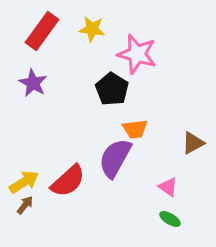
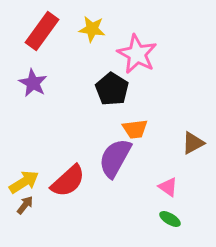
pink star: rotated 12 degrees clockwise
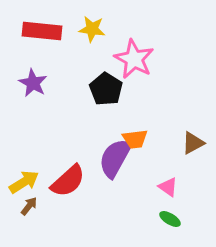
red rectangle: rotated 60 degrees clockwise
pink star: moved 3 px left, 5 px down
black pentagon: moved 6 px left
orange trapezoid: moved 10 px down
brown arrow: moved 4 px right, 1 px down
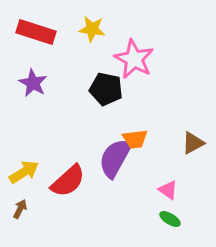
red rectangle: moved 6 px left, 1 px down; rotated 12 degrees clockwise
black pentagon: rotated 20 degrees counterclockwise
yellow arrow: moved 10 px up
pink triangle: moved 3 px down
brown arrow: moved 9 px left, 3 px down; rotated 12 degrees counterclockwise
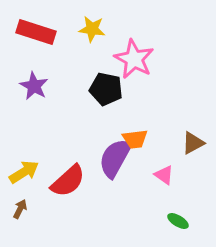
purple star: moved 1 px right, 3 px down
pink triangle: moved 4 px left, 15 px up
green ellipse: moved 8 px right, 2 px down
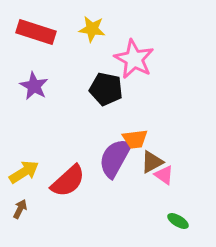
brown triangle: moved 41 px left, 19 px down
